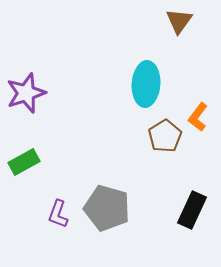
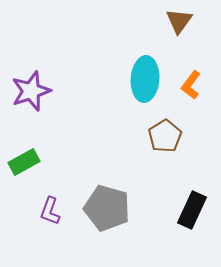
cyan ellipse: moved 1 px left, 5 px up
purple star: moved 5 px right, 2 px up
orange L-shape: moved 7 px left, 32 px up
purple L-shape: moved 8 px left, 3 px up
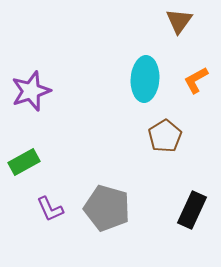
orange L-shape: moved 5 px right, 5 px up; rotated 24 degrees clockwise
purple L-shape: moved 2 px up; rotated 44 degrees counterclockwise
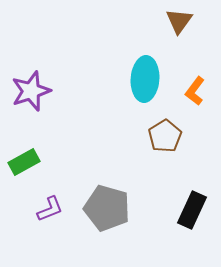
orange L-shape: moved 1 px left, 11 px down; rotated 24 degrees counterclockwise
purple L-shape: rotated 88 degrees counterclockwise
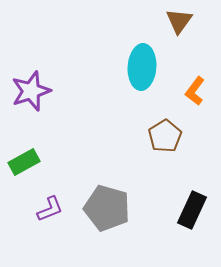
cyan ellipse: moved 3 px left, 12 px up
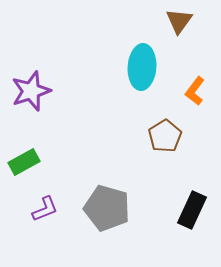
purple L-shape: moved 5 px left
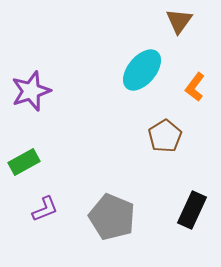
cyan ellipse: moved 3 px down; rotated 36 degrees clockwise
orange L-shape: moved 4 px up
gray pentagon: moved 5 px right, 9 px down; rotated 6 degrees clockwise
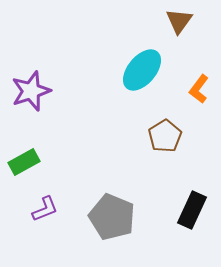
orange L-shape: moved 4 px right, 2 px down
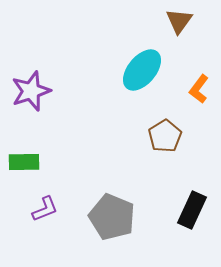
green rectangle: rotated 28 degrees clockwise
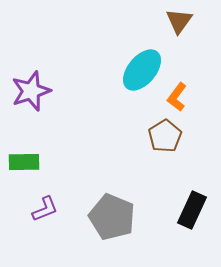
orange L-shape: moved 22 px left, 8 px down
